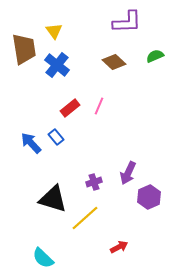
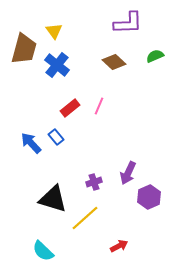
purple L-shape: moved 1 px right, 1 px down
brown trapezoid: rotated 24 degrees clockwise
red arrow: moved 1 px up
cyan semicircle: moved 7 px up
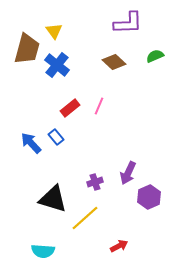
brown trapezoid: moved 3 px right
purple cross: moved 1 px right
cyan semicircle: rotated 40 degrees counterclockwise
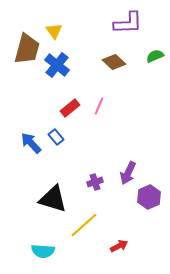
yellow line: moved 1 px left, 7 px down
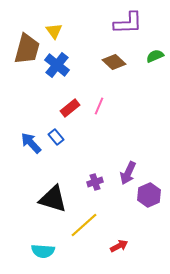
purple hexagon: moved 2 px up
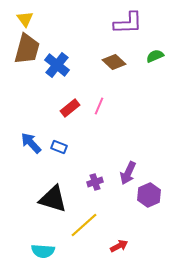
yellow triangle: moved 29 px left, 12 px up
blue rectangle: moved 3 px right, 10 px down; rotated 28 degrees counterclockwise
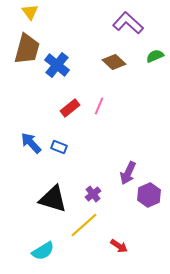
yellow triangle: moved 5 px right, 7 px up
purple L-shape: rotated 136 degrees counterclockwise
purple cross: moved 2 px left, 12 px down; rotated 21 degrees counterclockwise
red arrow: rotated 60 degrees clockwise
cyan semicircle: rotated 35 degrees counterclockwise
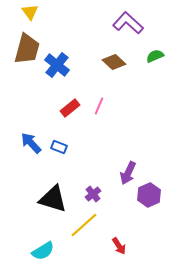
red arrow: rotated 24 degrees clockwise
